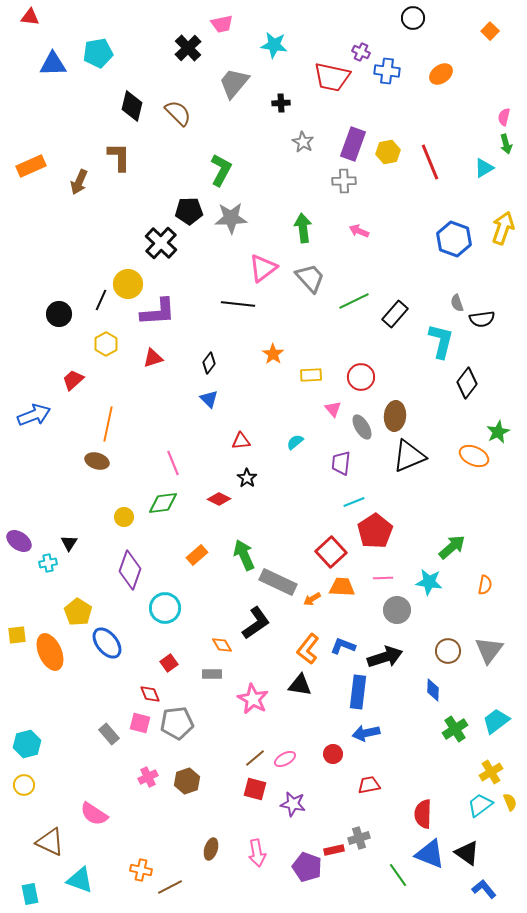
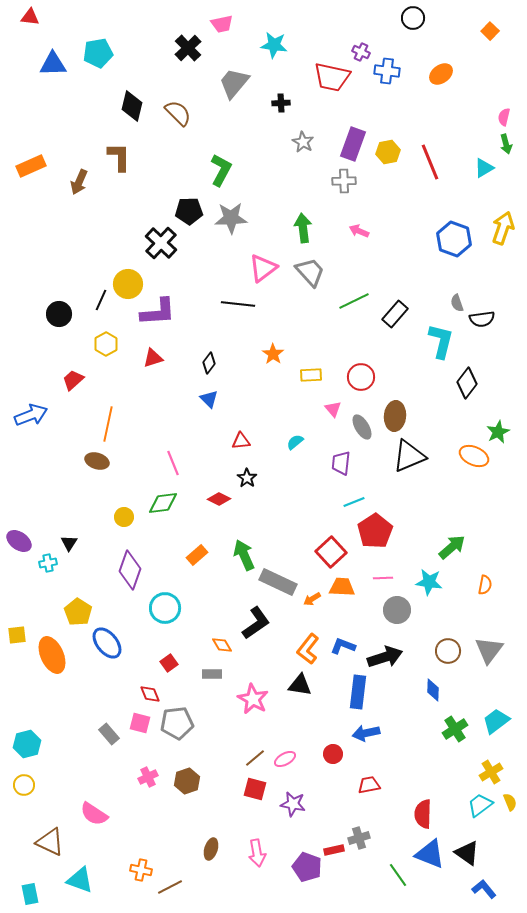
gray trapezoid at (310, 278): moved 6 px up
blue arrow at (34, 415): moved 3 px left
orange ellipse at (50, 652): moved 2 px right, 3 px down
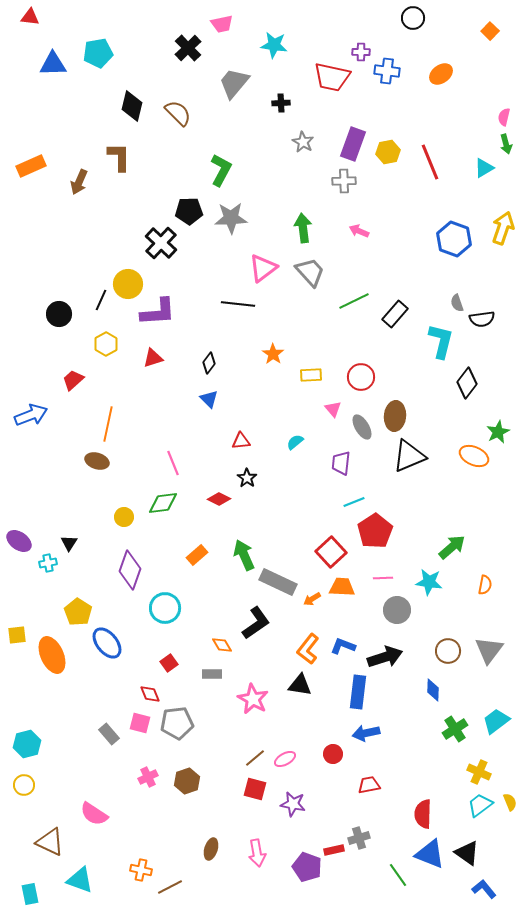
purple cross at (361, 52): rotated 24 degrees counterclockwise
yellow cross at (491, 772): moved 12 px left; rotated 35 degrees counterclockwise
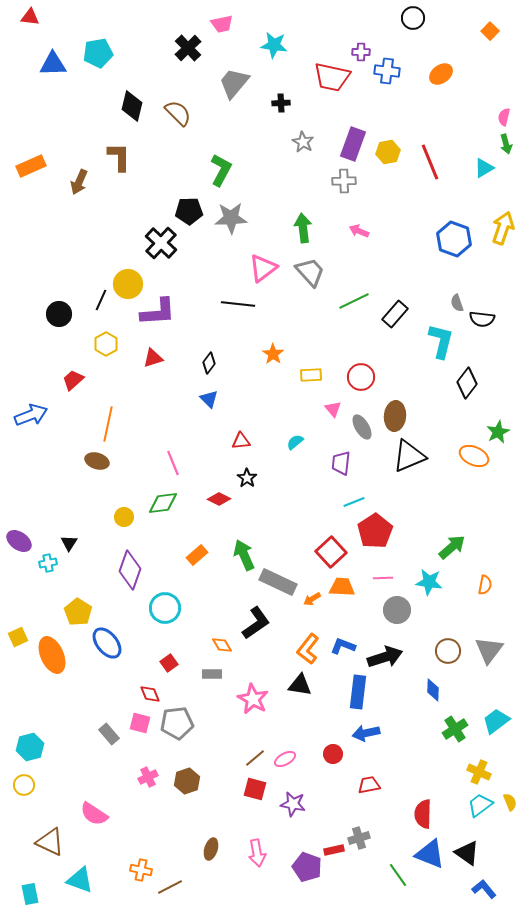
black semicircle at (482, 319): rotated 15 degrees clockwise
yellow square at (17, 635): moved 1 px right, 2 px down; rotated 18 degrees counterclockwise
cyan hexagon at (27, 744): moved 3 px right, 3 px down
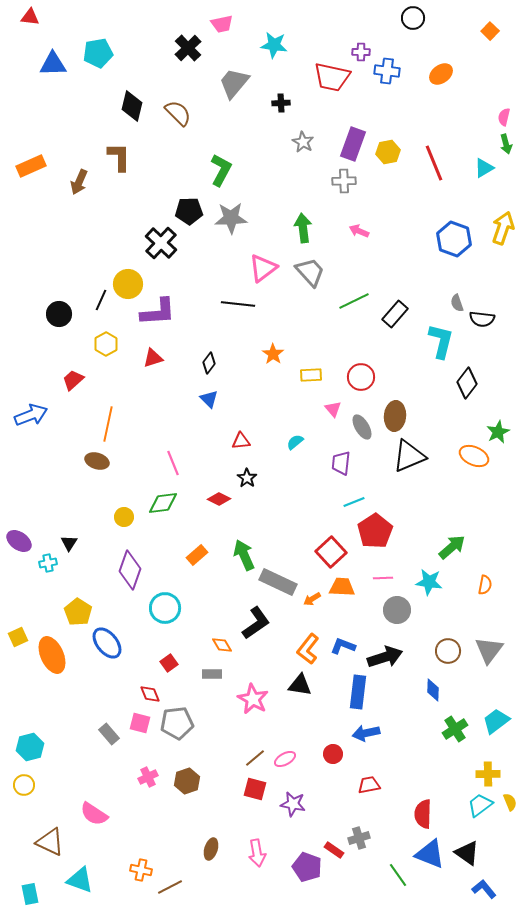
red line at (430, 162): moved 4 px right, 1 px down
yellow cross at (479, 772): moved 9 px right, 2 px down; rotated 25 degrees counterclockwise
red rectangle at (334, 850): rotated 48 degrees clockwise
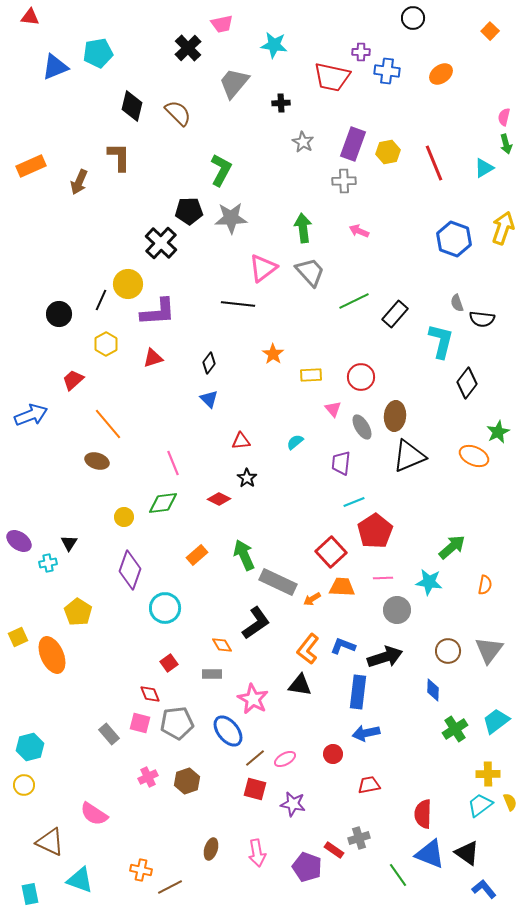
blue triangle at (53, 64): moved 2 px right, 3 px down; rotated 20 degrees counterclockwise
orange line at (108, 424): rotated 52 degrees counterclockwise
blue ellipse at (107, 643): moved 121 px right, 88 px down
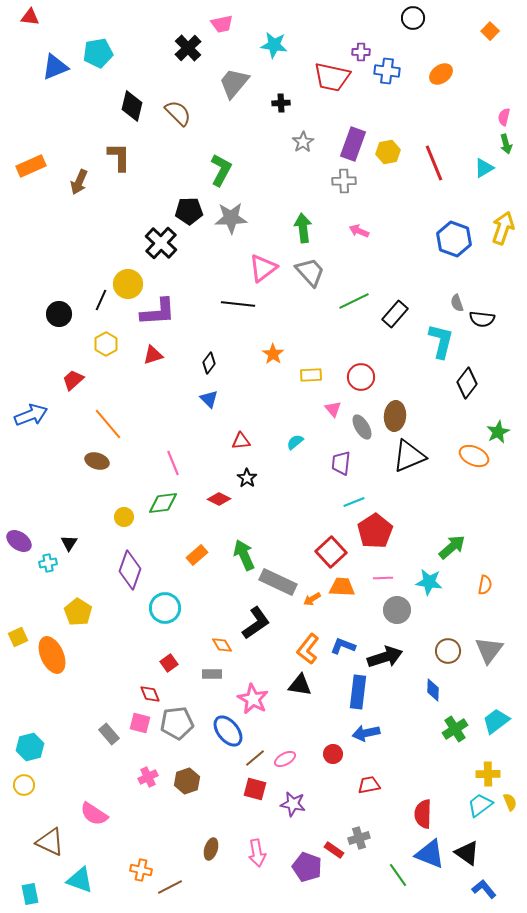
gray star at (303, 142): rotated 10 degrees clockwise
red triangle at (153, 358): moved 3 px up
